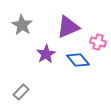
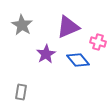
gray rectangle: rotated 35 degrees counterclockwise
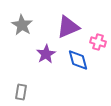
blue diamond: rotated 25 degrees clockwise
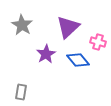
purple triangle: rotated 20 degrees counterclockwise
blue diamond: rotated 25 degrees counterclockwise
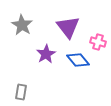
purple triangle: rotated 25 degrees counterclockwise
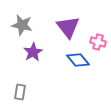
gray star: rotated 20 degrees counterclockwise
purple star: moved 13 px left, 2 px up
gray rectangle: moved 1 px left
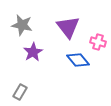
gray rectangle: rotated 21 degrees clockwise
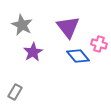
gray star: rotated 15 degrees clockwise
pink cross: moved 1 px right, 2 px down
blue diamond: moved 4 px up
gray rectangle: moved 5 px left
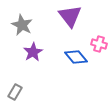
purple triangle: moved 2 px right, 11 px up
blue diamond: moved 2 px left, 1 px down
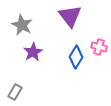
pink cross: moved 3 px down
blue diamond: rotated 70 degrees clockwise
